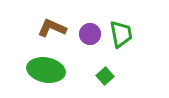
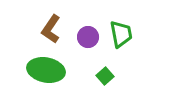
brown L-shape: moved 1 px left, 1 px down; rotated 80 degrees counterclockwise
purple circle: moved 2 px left, 3 px down
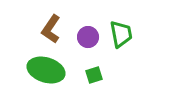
green ellipse: rotated 6 degrees clockwise
green square: moved 11 px left, 1 px up; rotated 24 degrees clockwise
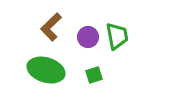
brown L-shape: moved 2 px up; rotated 12 degrees clockwise
green trapezoid: moved 4 px left, 2 px down
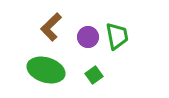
green square: rotated 18 degrees counterclockwise
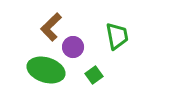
purple circle: moved 15 px left, 10 px down
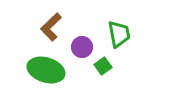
green trapezoid: moved 2 px right, 2 px up
purple circle: moved 9 px right
green square: moved 9 px right, 9 px up
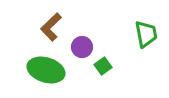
green trapezoid: moved 27 px right
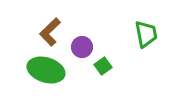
brown L-shape: moved 1 px left, 5 px down
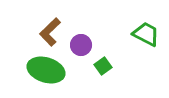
green trapezoid: rotated 52 degrees counterclockwise
purple circle: moved 1 px left, 2 px up
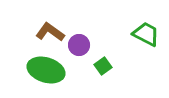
brown L-shape: rotated 80 degrees clockwise
purple circle: moved 2 px left
